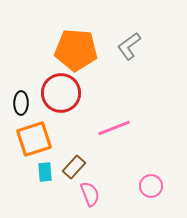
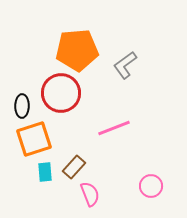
gray L-shape: moved 4 px left, 19 px down
orange pentagon: moved 1 px right; rotated 9 degrees counterclockwise
black ellipse: moved 1 px right, 3 px down
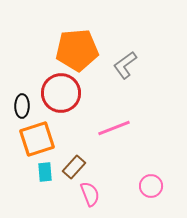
orange square: moved 3 px right
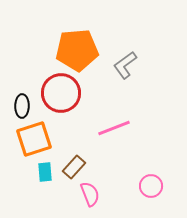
orange square: moved 3 px left
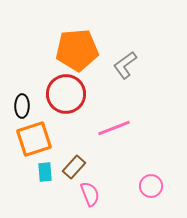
red circle: moved 5 px right, 1 px down
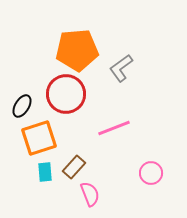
gray L-shape: moved 4 px left, 3 px down
black ellipse: rotated 30 degrees clockwise
orange square: moved 5 px right, 1 px up
pink circle: moved 13 px up
